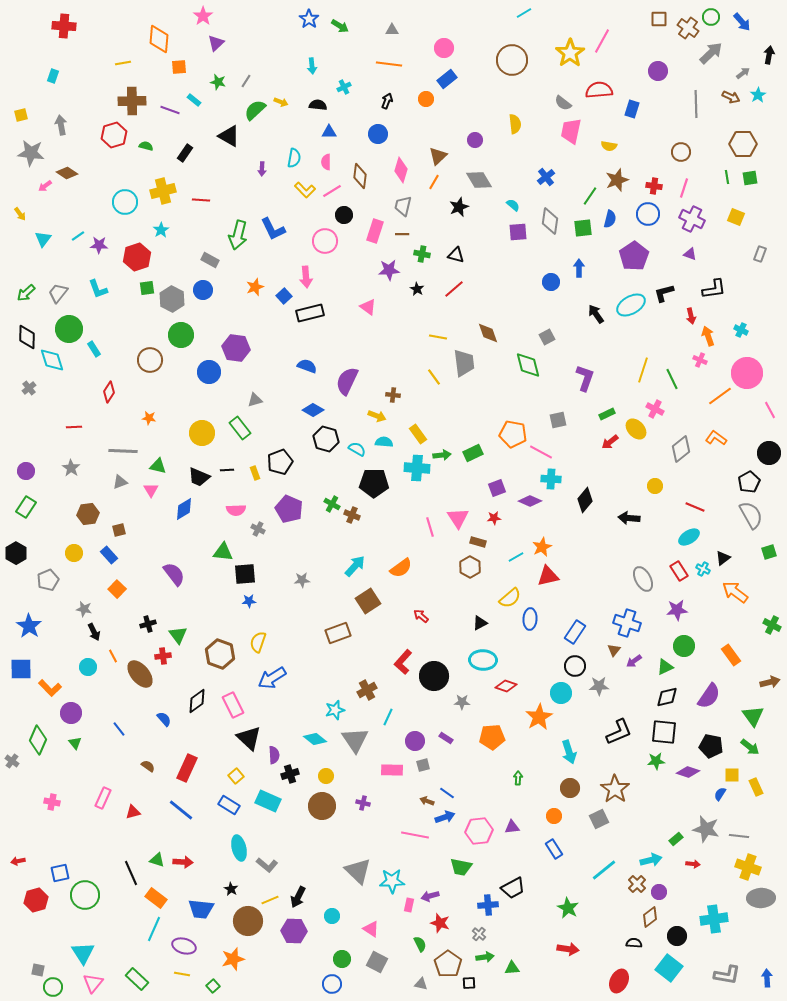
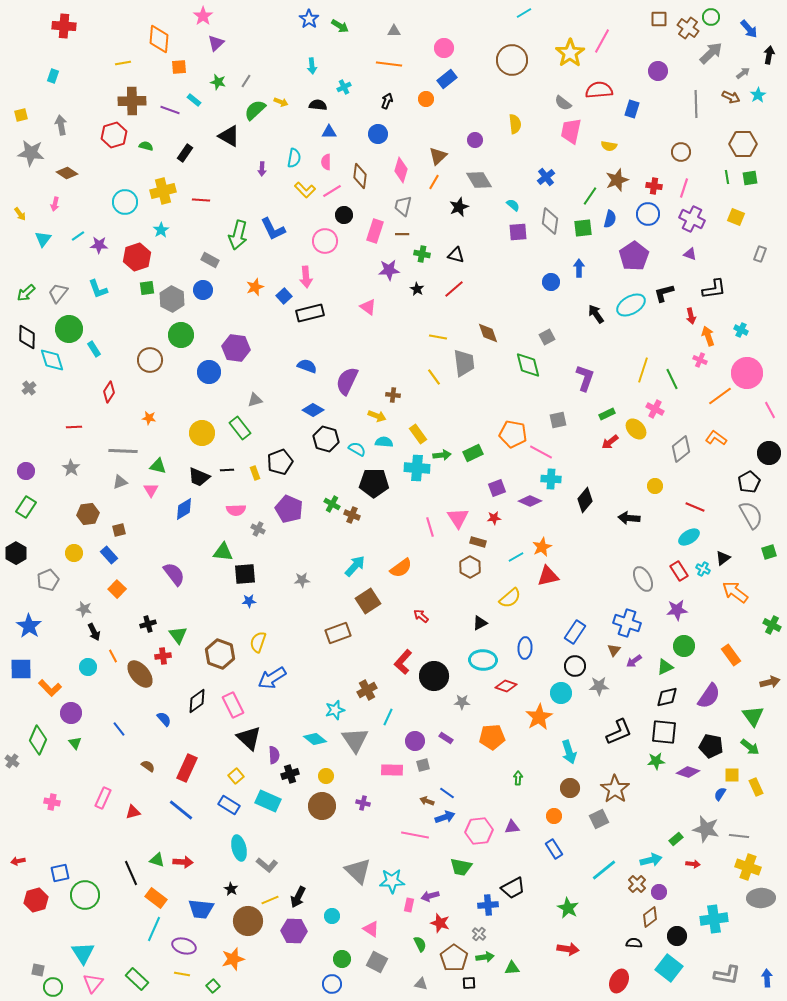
blue arrow at (742, 22): moved 7 px right, 7 px down
gray triangle at (392, 30): moved 2 px right, 1 px down
pink arrow at (45, 186): moved 10 px right, 18 px down; rotated 40 degrees counterclockwise
blue ellipse at (530, 619): moved 5 px left, 29 px down
brown pentagon at (448, 964): moved 6 px right, 6 px up
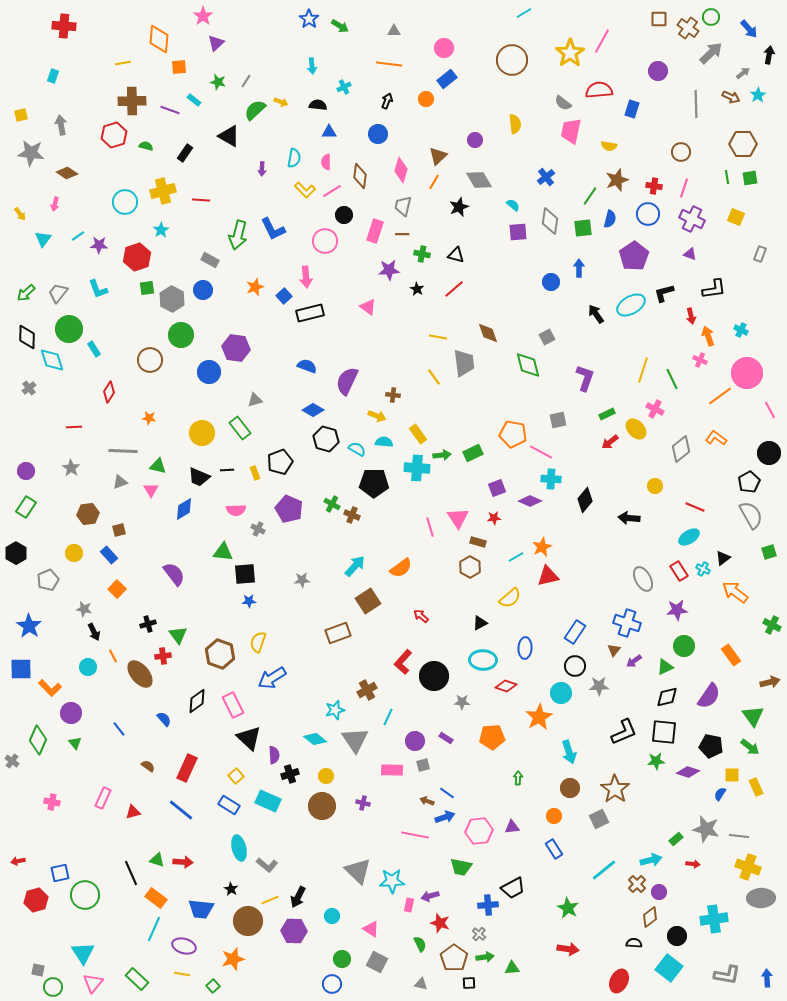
black L-shape at (619, 732): moved 5 px right
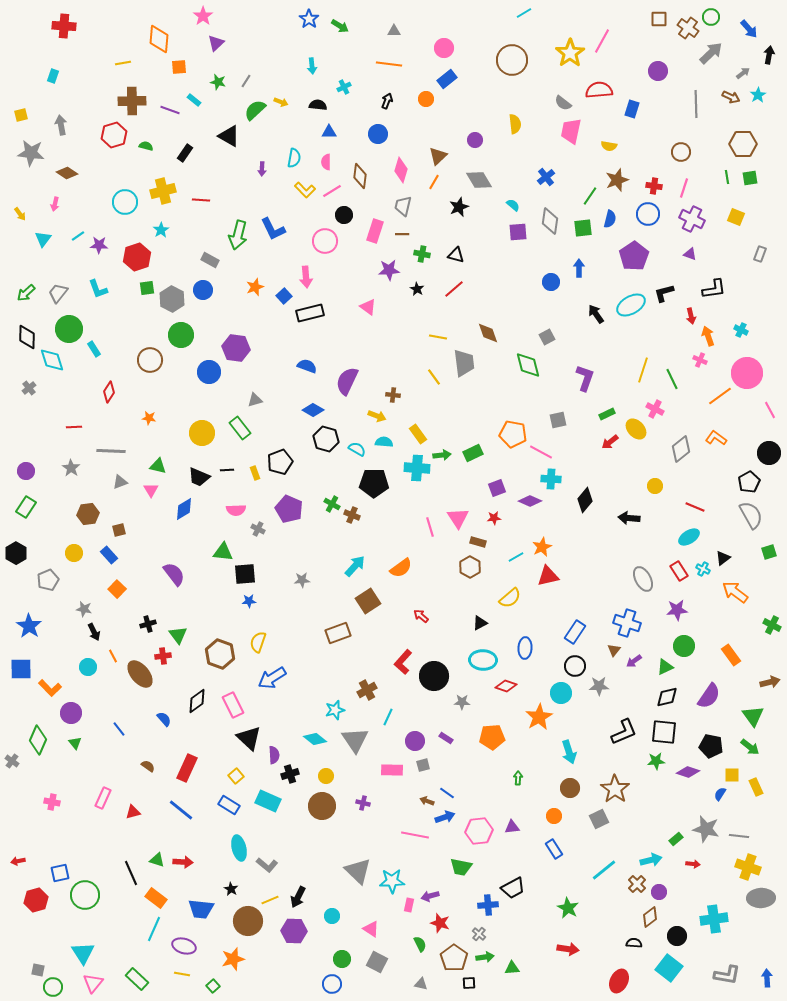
gray line at (123, 451): moved 12 px left
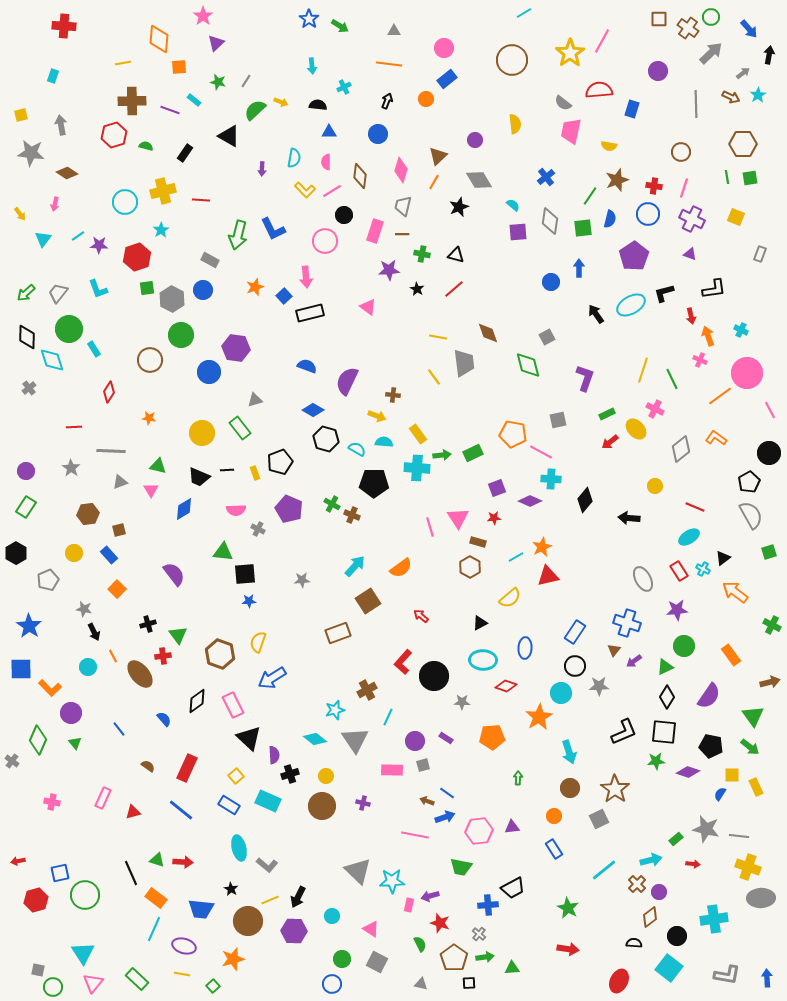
black diamond at (667, 697): rotated 45 degrees counterclockwise
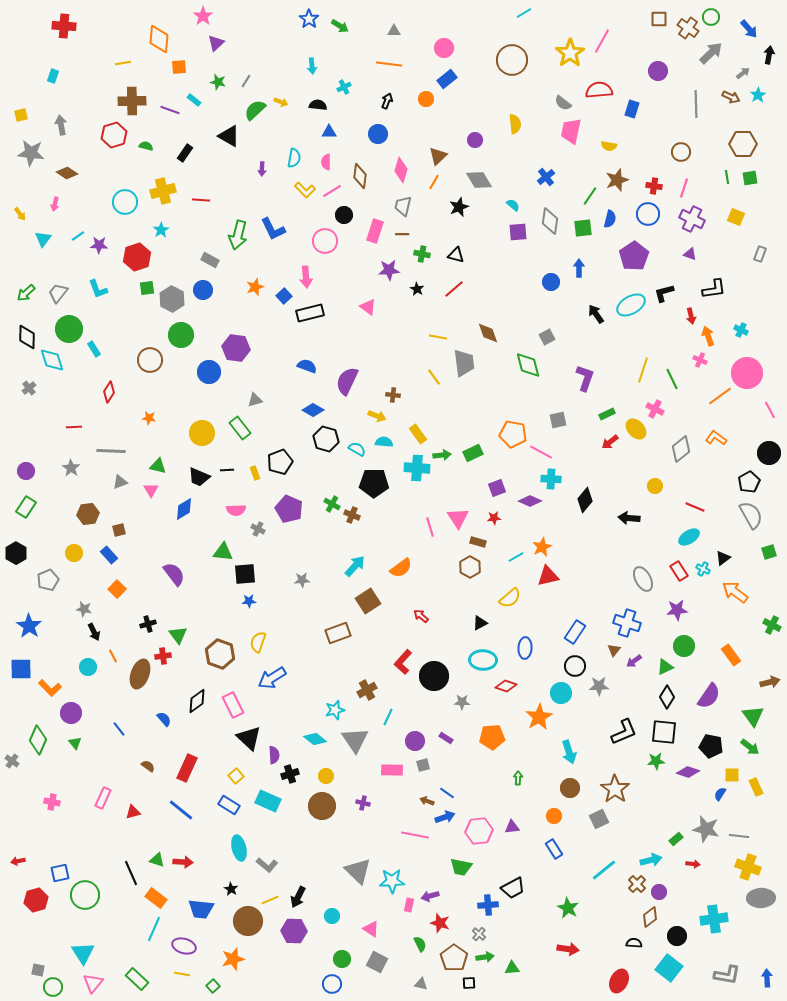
brown ellipse at (140, 674): rotated 60 degrees clockwise
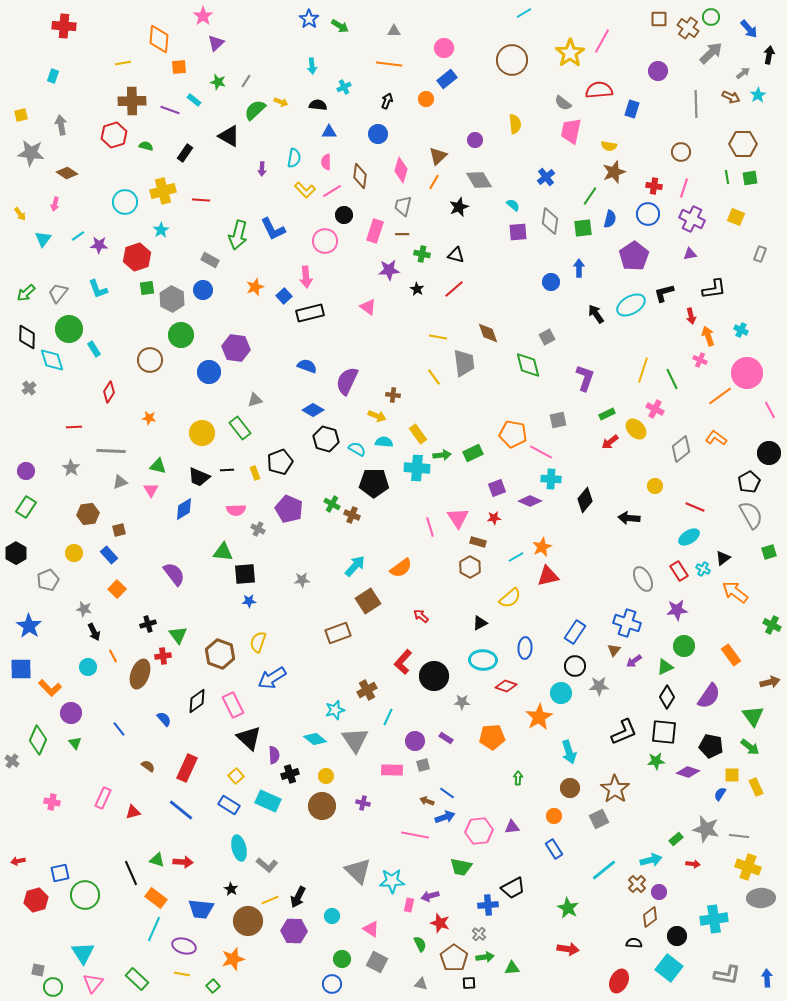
brown star at (617, 180): moved 3 px left, 8 px up
purple triangle at (690, 254): rotated 32 degrees counterclockwise
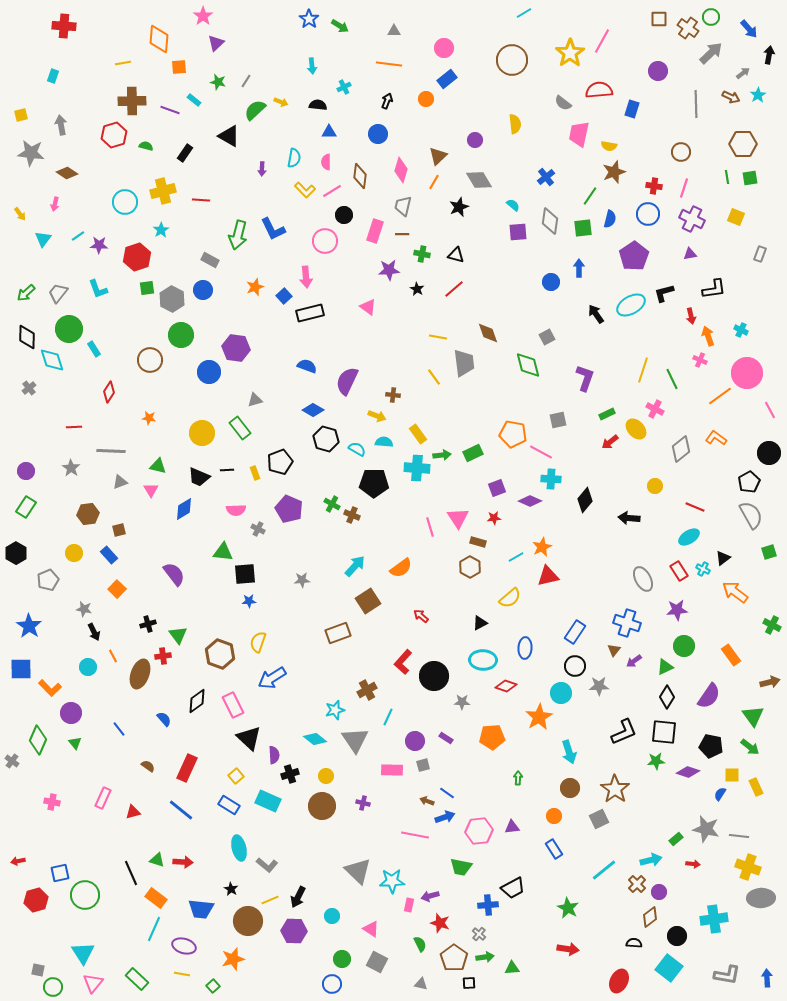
pink trapezoid at (571, 131): moved 8 px right, 3 px down
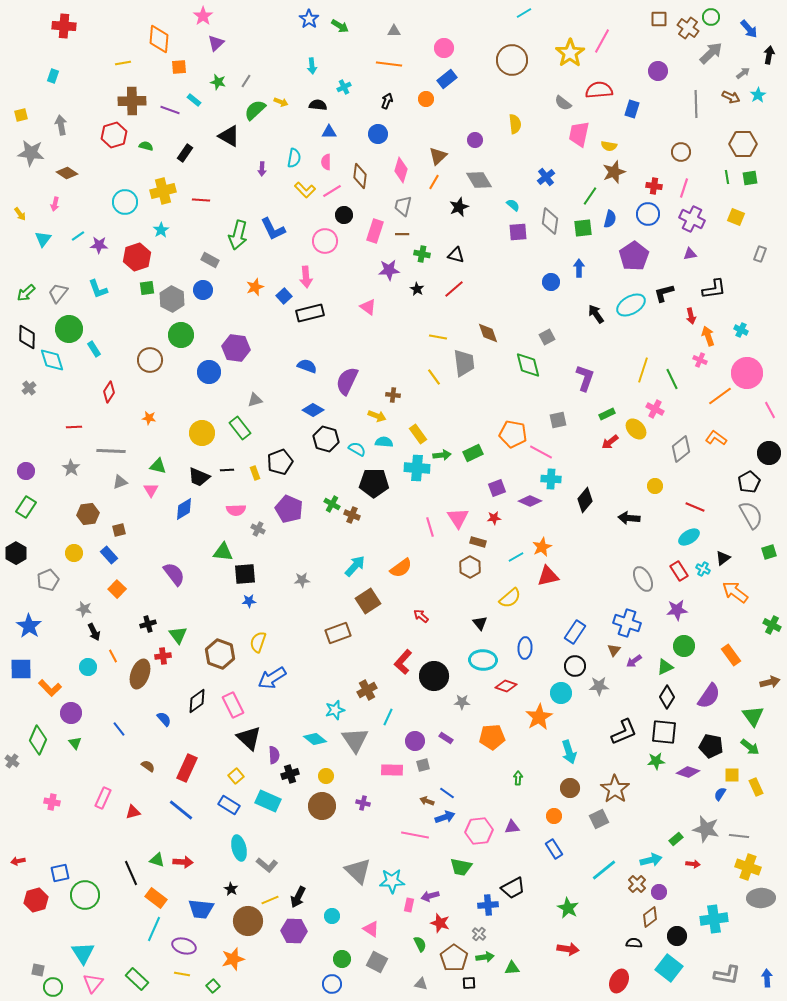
black triangle at (480, 623): rotated 42 degrees counterclockwise
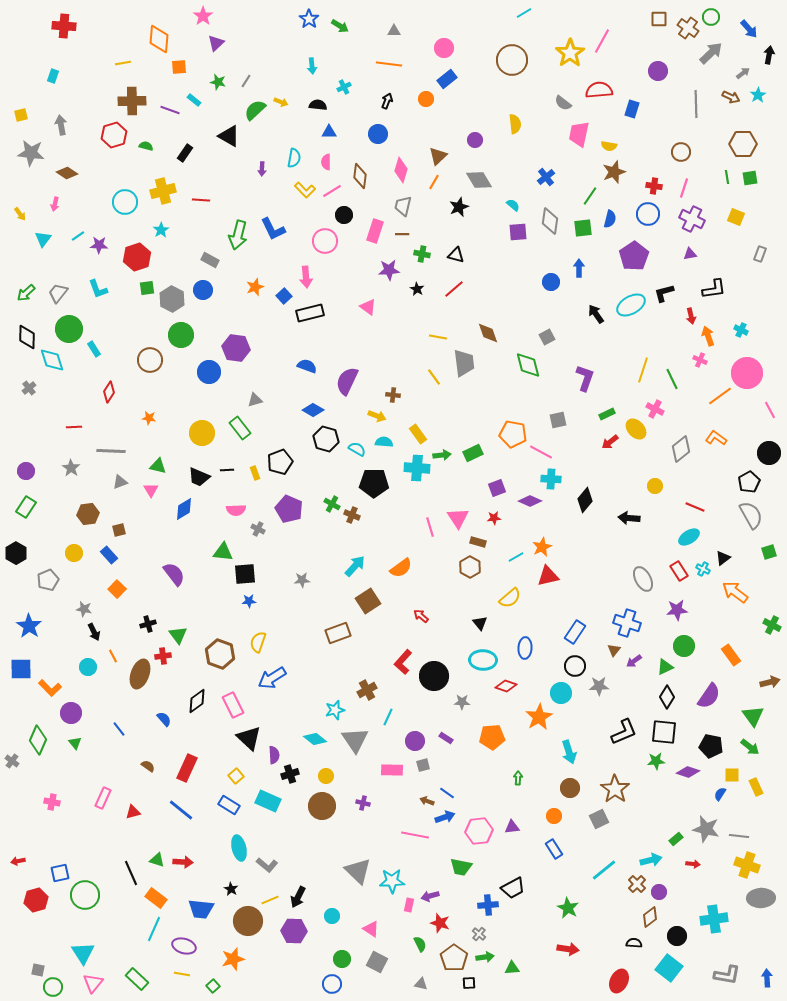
yellow cross at (748, 867): moved 1 px left, 2 px up
